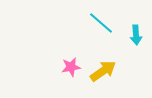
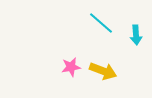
yellow arrow: rotated 56 degrees clockwise
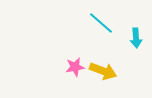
cyan arrow: moved 3 px down
pink star: moved 4 px right
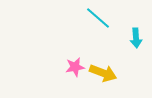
cyan line: moved 3 px left, 5 px up
yellow arrow: moved 2 px down
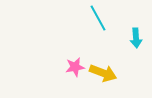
cyan line: rotated 20 degrees clockwise
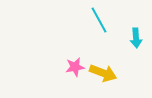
cyan line: moved 1 px right, 2 px down
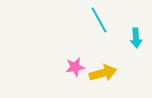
yellow arrow: rotated 36 degrees counterclockwise
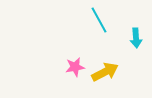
yellow arrow: moved 2 px right, 1 px up; rotated 12 degrees counterclockwise
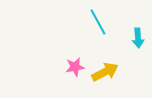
cyan line: moved 1 px left, 2 px down
cyan arrow: moved 2 px right
